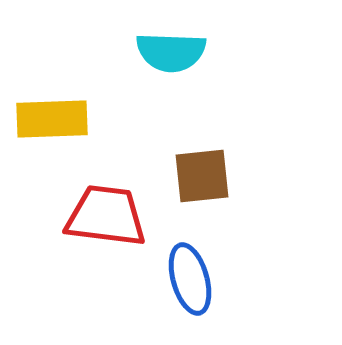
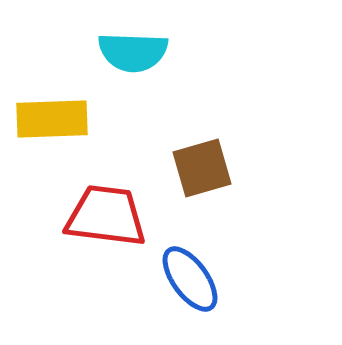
cyan semicircle: moved 38 px left
brown square: moved 8 px up; rotated 10 degrees counterclockwise
blue ellipse: rotated 20 degrees counterclockwise
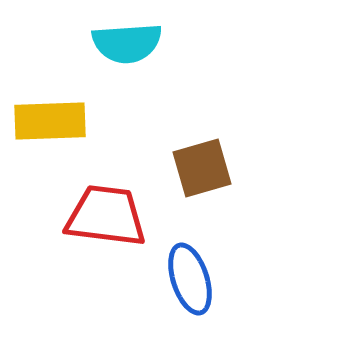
cyan semicircle: moved 6 px left, 9 px up; rotated 6 degrees counterclockwise
yellow rectangle: moved 2 px left, 2 px down
blue ellipse: rotated 18 degrees clockwise
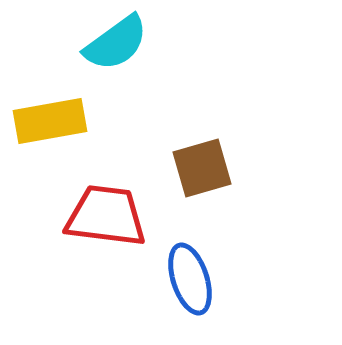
cyan semicircle: moved 11 px left; rotated 32 degrees counterclockwise
yellow rectangle: rotated 8 degrees counterclockwise
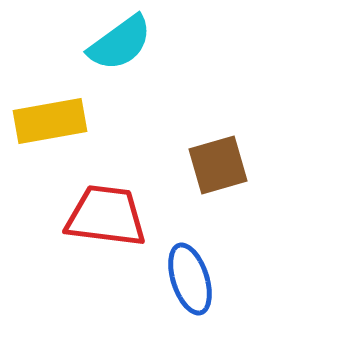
cyan semicircle: moved 4 px right
brown square: moved 16 px right, 3 px up
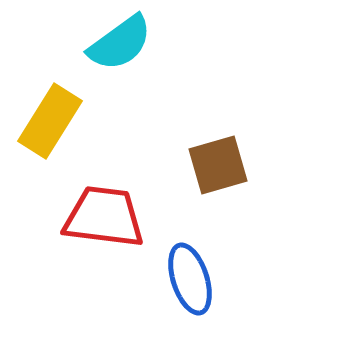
yellow rectangle: rotated 48 degrees counterclockwise
red trapezoid: moved 2 px left, 1 px down
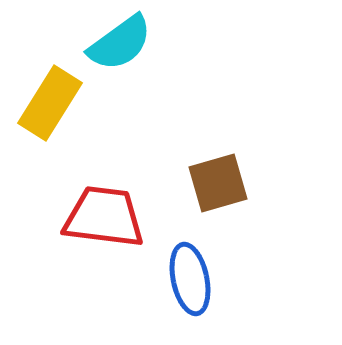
yellow rectangle: moved 18 px up
brown square: moved 18 px down
blue ellipse: rotated 6 degrees clockwise
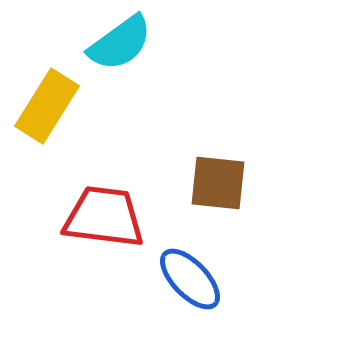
yellow rectangle: moved 3 px left, 3 px down
brown square: rotated 22 degrees clockwise
blue ellipse: rotated 32 degrees counterclockwise
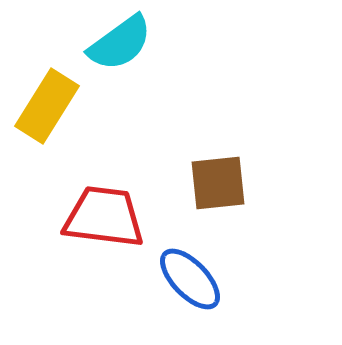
brown square: rotated 12 degrees counterclockwise
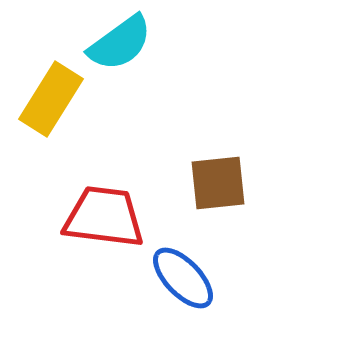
yellow rectangle: moved 4 px right, 7 px up
blue ellipse: moved 7 px left, 1 px up
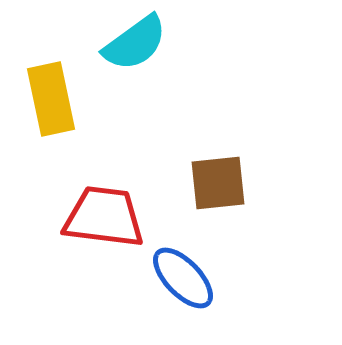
cyan semicircle: moved 15 px right
yellow rectangle: rotated 44 degrees counterclockwise
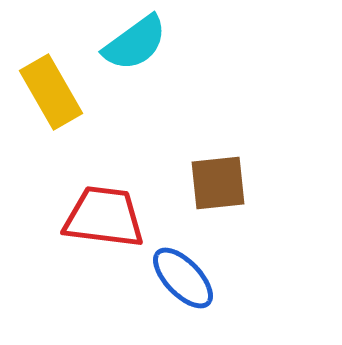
yellow rectangle: moved 7 px up; rotated 18 degrees counterclockwise
